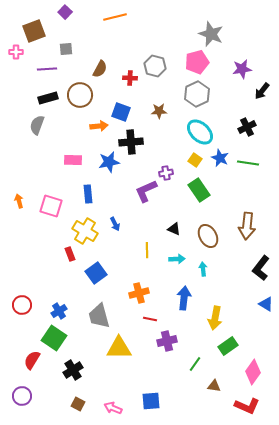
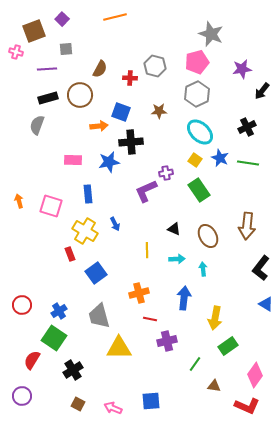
purple square at (65, 12): moved 3 px left, 7 px down
pink cross at (16, 52): rotated 16 degrees clockwise
pink diamond at (253, 372): moved 2 px right, 3 px down
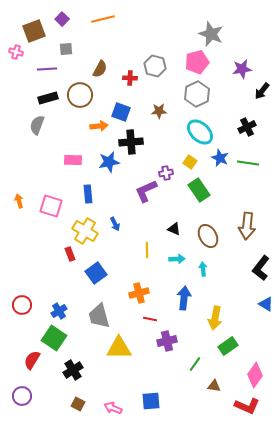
orange line at (115, 17): moved 12 px left, 2 px down
yellow square at (195, 160): moved 5 px left, 2 px down
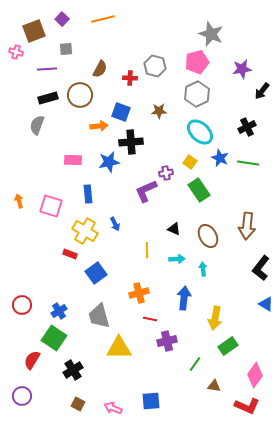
red rectangle at (70, 254): rotated 48 degrees counterclockwise
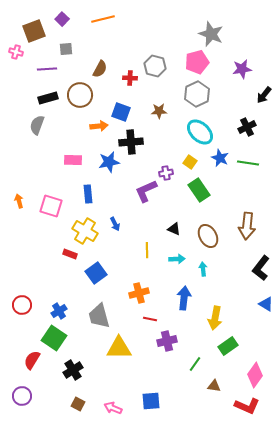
black arrow at (262, 91): moved 2 px right, 4 px down
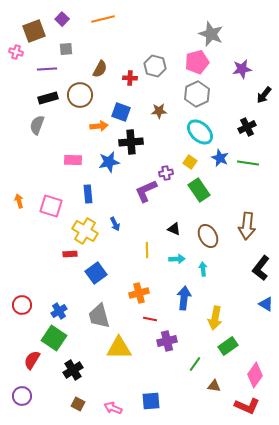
red rectangle at (70, 254): rotated 24 degrees counterclockwise
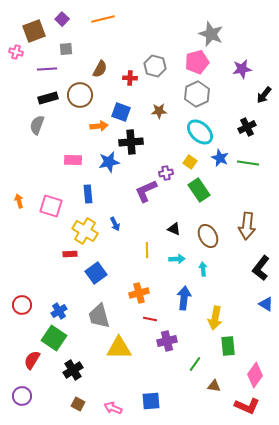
green rectangle at (228, 346): rotated 60 degrees counterclockwise
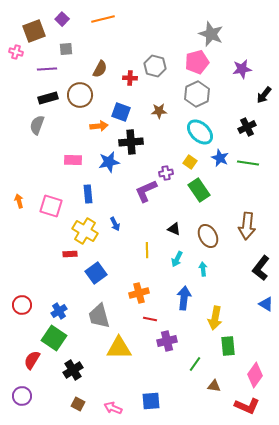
cyan arrow at (177, 259): rotated 119 degrees clockwise
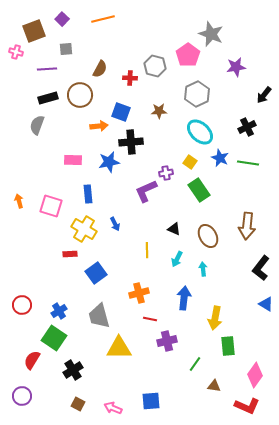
pink pentagon at (197, 62): moved 9 px left, 7 px up; rotated 20 degrees counterclockwise
purple star at (242, 69): moved 6 px left, 2 px up
yellow cross at (85, 231): moved 1 px left, 2 px up
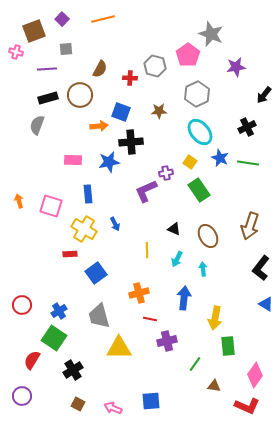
cyan ellipse at (200, 132): rotated 8 degrees clockwise
brown arrow at (247, 226): moved 3 px right; rotated 12 degrees clockwise
